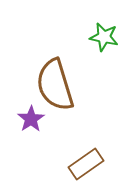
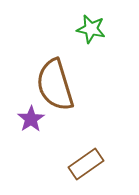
green star: moved 13 px left, 8 px up
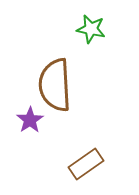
brown semicircle: rotated 14 degrees clockwise
purple star: moved 1 px left, 1 px down
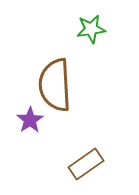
green star: rotated 20 degrees counterclockwise
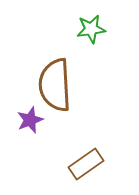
purple star: rotated 12 degrees clockwise
